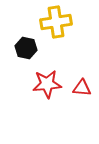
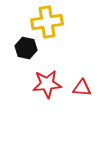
yellow cross: moved 9 px left
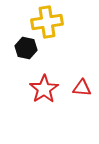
red star: moved 3 px left, 5 px down; rotated 28 degrees counterclockwise
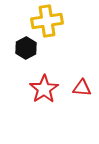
yellow cross: moved 1 px up
black hexagon: rotated 20 degrees clockwise
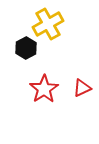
yellow cross: moved 1 px right, 3 px down; rotated 20 degrees counterclockwise
red triangle: rotated 30 degrees counterclockwise
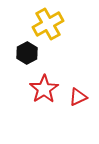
black hexagon: moved 1 px right, 5 px down
red triangle: moved 4 px left, 9 px down
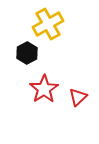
red triangle: rotated 18 degrees counterclockwise
